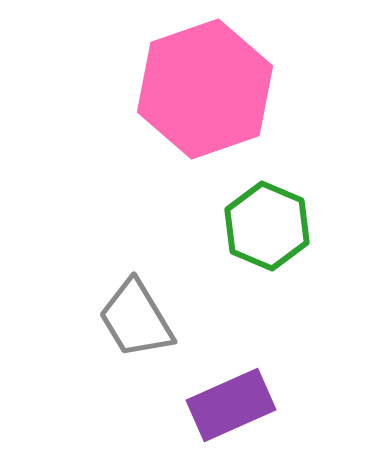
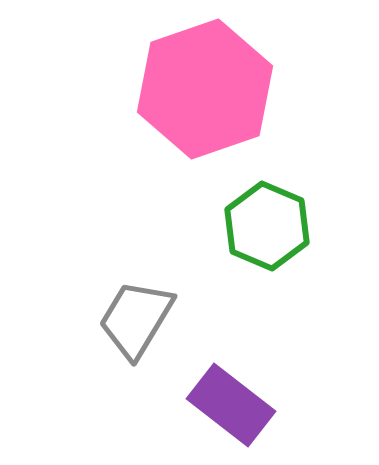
gray trapezoid: rotated 62 degrees clockwise
purple rectangle: rotated 62 degrees clockwise
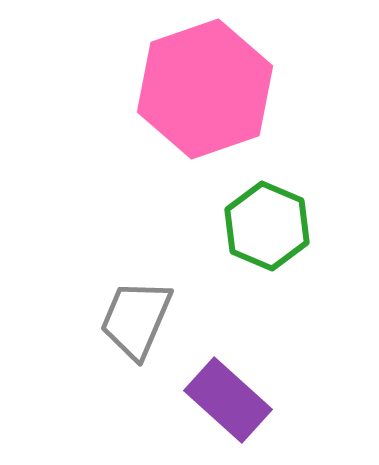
gray trapezoid: rotated 8 degrees counterclockwise
purple rectangle: moved 3 px left, 5 px up; rotated 4 degrees clockwise
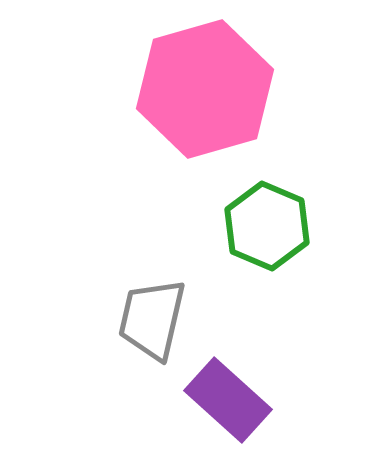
pink hexagon: rotated 3 degrees clockwise
gray trapezoid: moved 16 px right; rotated 10 degrees counterclockwise
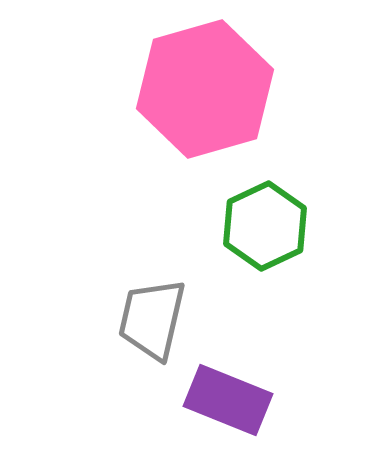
green hexagon: moved 2 px left; rotated 12 degrees clockwise
purple rectangle: rotated 20 degrees counterclockwise
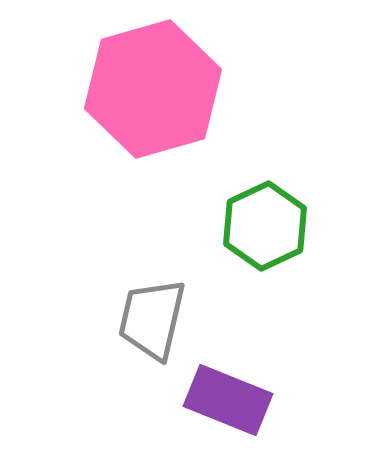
pink hexagon: moved 52 px left
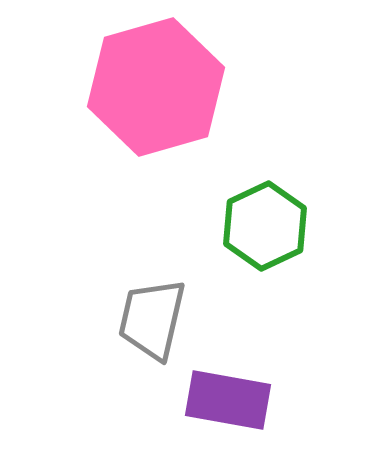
pink hexagon: moved 3 px right, 2 px up
purple rectangle: rotated 12 degrees counterclockwise
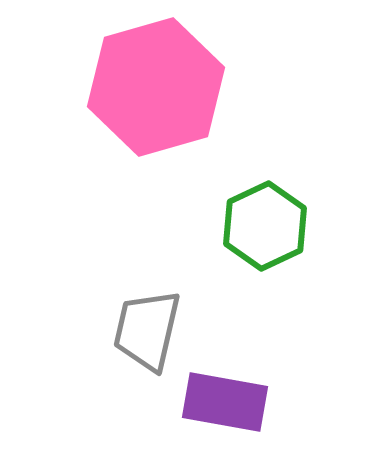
gray trapezoid: moved 5 px left, 11 px down
purple rectangle: moved 3 px left, 2 px down
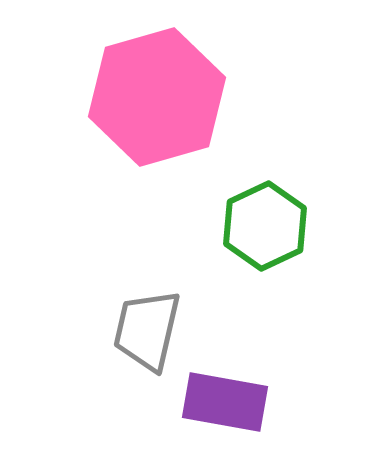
pink hexagon: moved 1 px right, 10 px down
